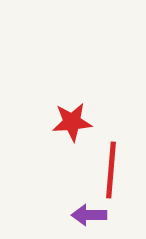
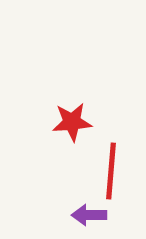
red line: moved 1 px down
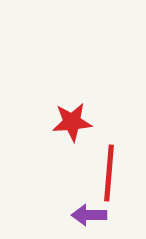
red line: moved 2 px left, 2 px down
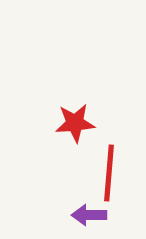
red star: moved 3 px right, 1 px down
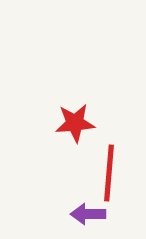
purple arrow: moved 1 px left, 1 px up
